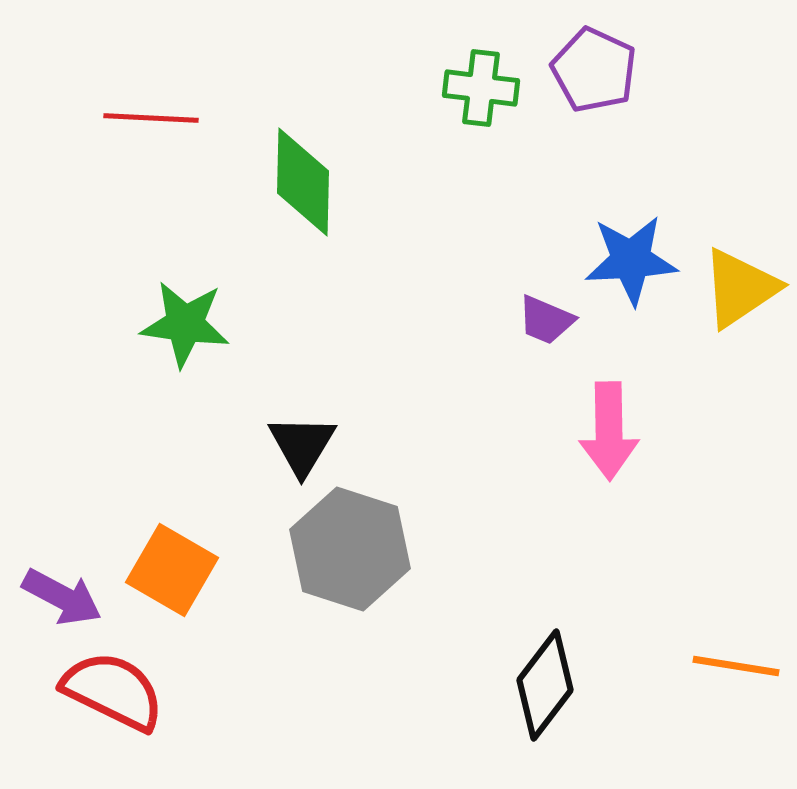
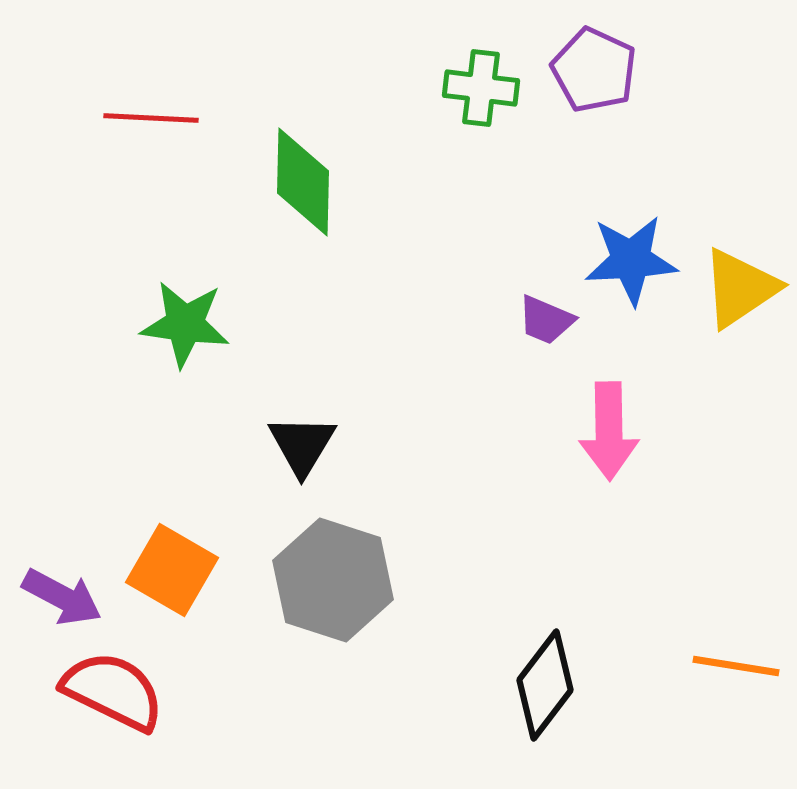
gray hexagon: moved 17 px left, 31 px down
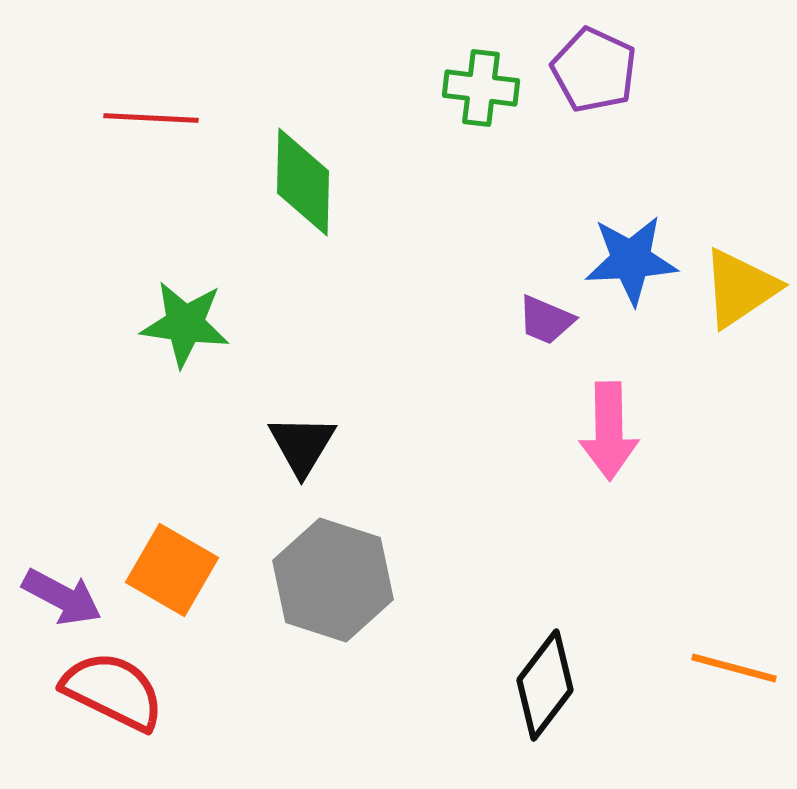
orange line: moved 2 px left, 2 px down; rotated 6 degrees clockwise
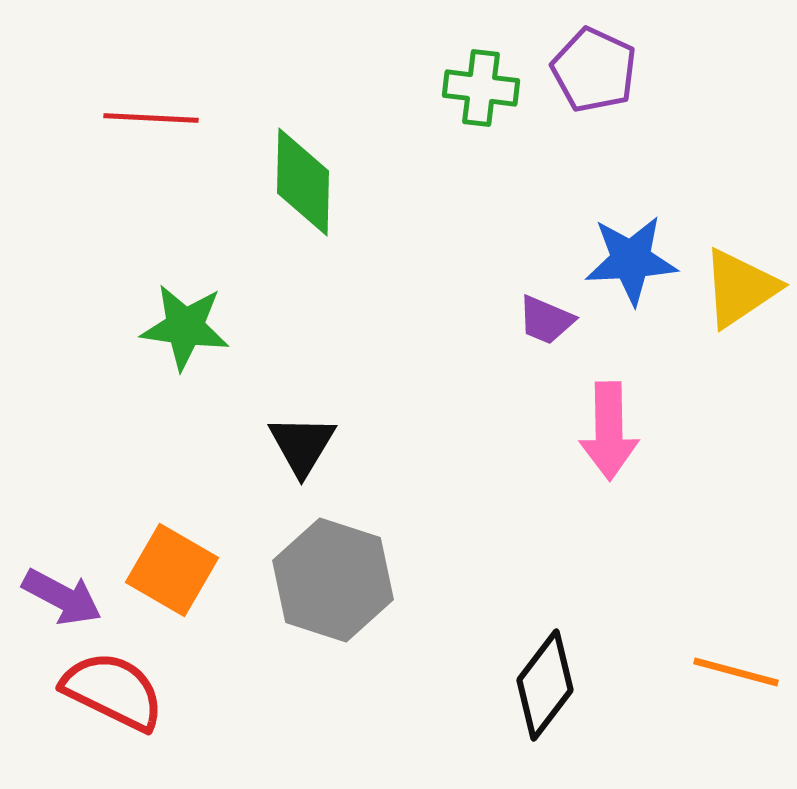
green star: moved 3 px down
orange line: moved 2 px right, 4 px down
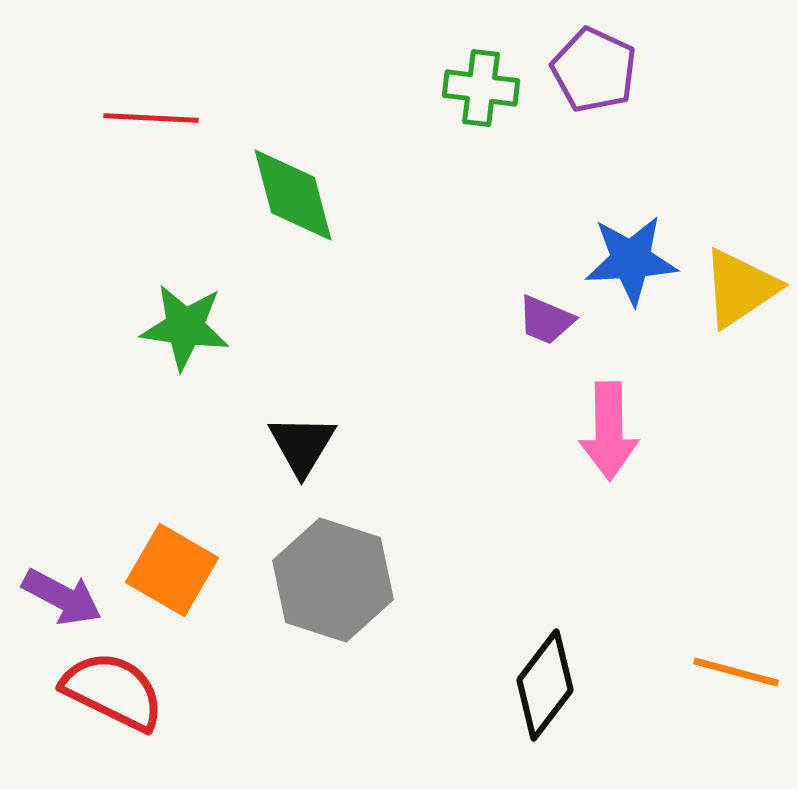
green diamond: moved 10 px left, 13 px down; rotated 16 degrees counterclockwise
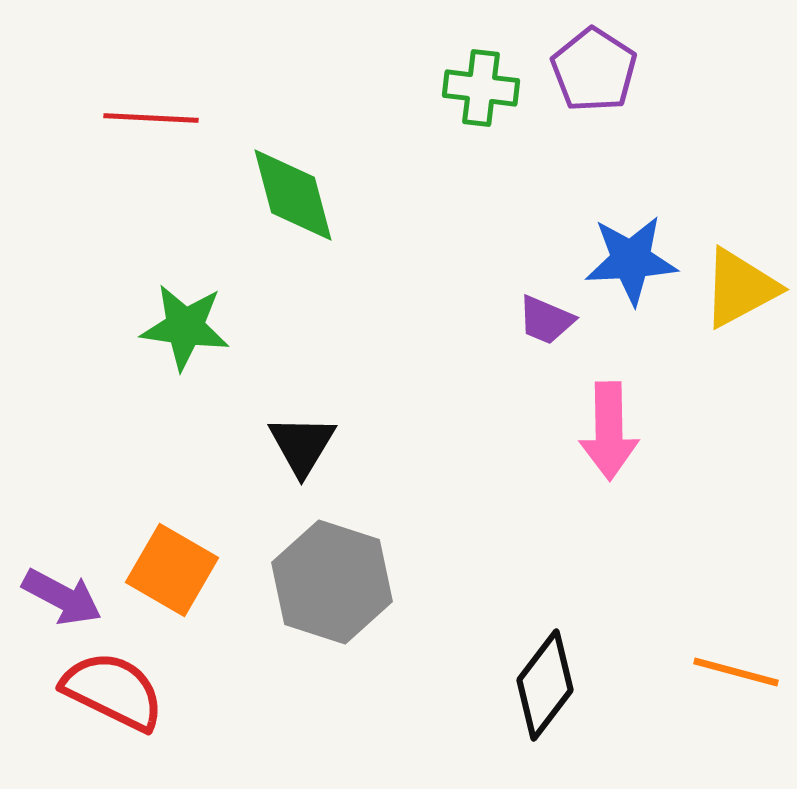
purple pentagon: rotated 8 degrees clockwise
yellow triangle: rotated 6 degrees clockwise
gray hexagon: moved 1 px left, 2 px down
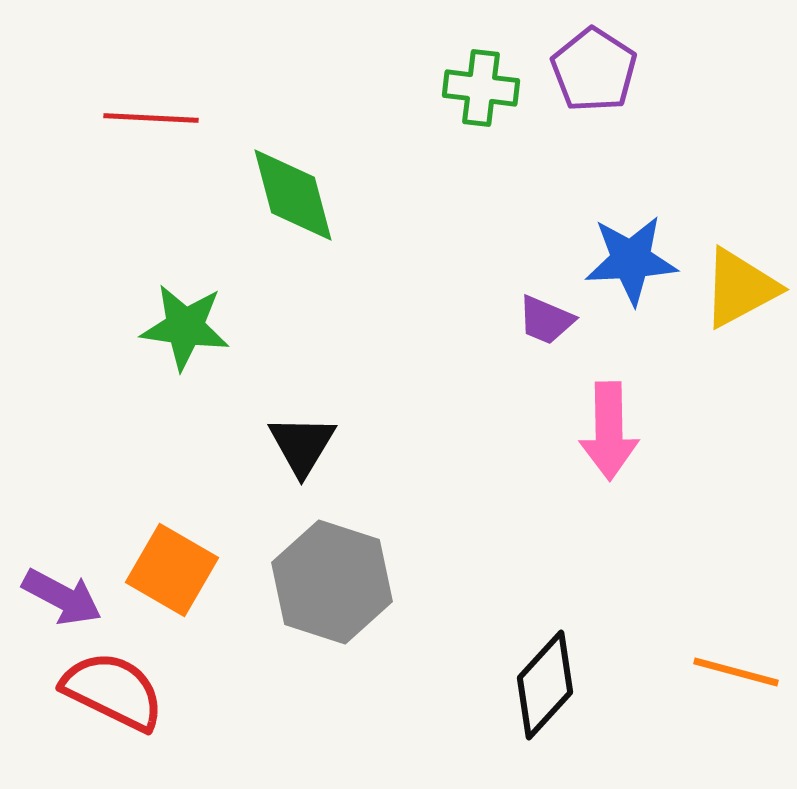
black diamond: rotated 5 degrees clockwise
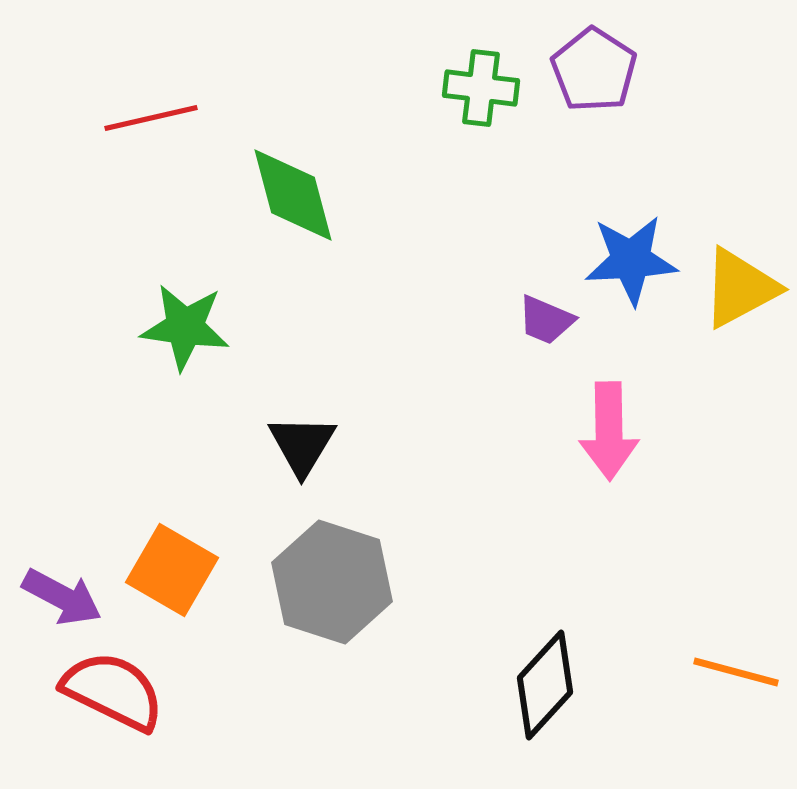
red line: rotated 16 degrees counterclockwise
